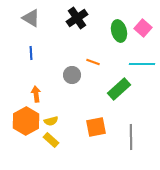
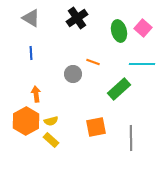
gray circle: moved 1 px right, 1 px up
gray line: moved 1 px down
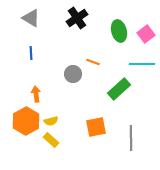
pink square: moved 3 px right, 6 px down; rotated 12 degrees clockwise
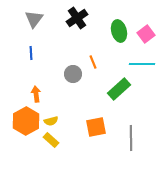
gray triangle: moved 3 px right, 1 px down; rotated 36 degrees clockwise
orange line: rotated 48 degrees clockwise
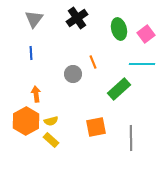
green ellipse: moved 2 px up
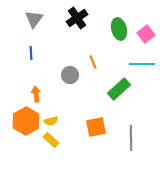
gray circle: moved 3 px left, 1 px down
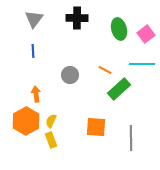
black cross: rotated 35 degrees clockwise
blue line: moved 2 px right, 2 px up
orange line: moved 12 px right, 8 px down; rotated 40 degrees counterclockwise
yellow semicircle: rotated 128 degrees clockwise
orange square: rotated 15 degrees clockwise
yellow rectangle: rotated 28 degrees clockwise
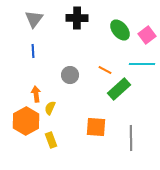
green ellipse: moved 1 px right, 1 px down; rotated 25 degrees counterclockwise
pink square: moved 1 px right, 1 px down
yellow semicircle: moved 1 px left, 13 px up
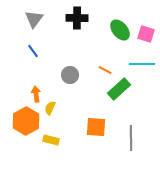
pink square: moved 1 px left, 1 px up; rotated 36 degrees counterclockwise
blue line: rotated 32 degrees counterclockwise
yellow rectangle: rotated 56 degrees counterclockwise
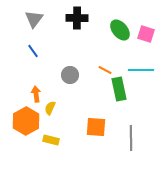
cyan line: moved 1 px left, 6 px down
green rectangle: rotated 60 degrees counterclockwise
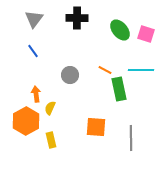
yellow rectangle: rotated 63 degrees clockwise
